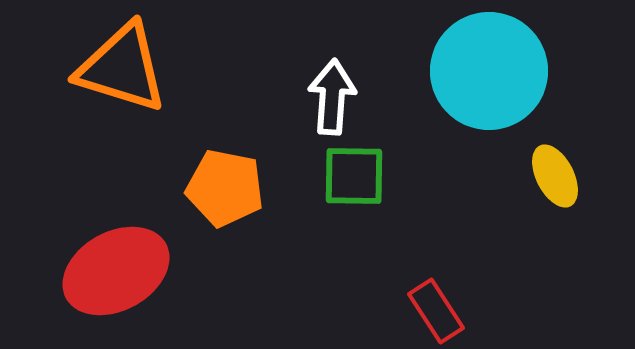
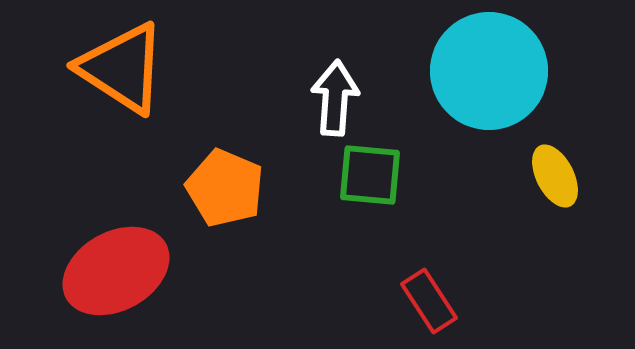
orange triangle: rotated 16 degrees clockwise
white arrow: moved 3 px right, 1 px down
green square: moved 16 px right, 1 px up; rotated 4 degrees clockwise
orange pentagon: rotated 12 degrees clockwise
red rectangle: moved 7 px left, 10 px up
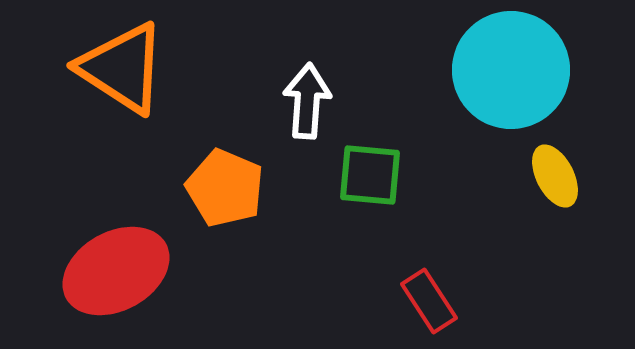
cyan circle: moved 22 px right, 1 px up
white arrow: moved 28 px left, 3 px down
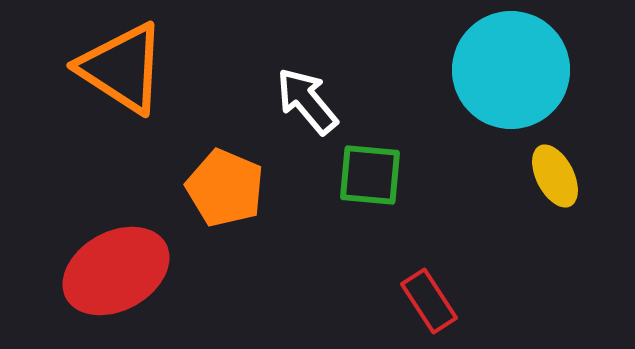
white arrow: rotated 44 degrees counterclockwise
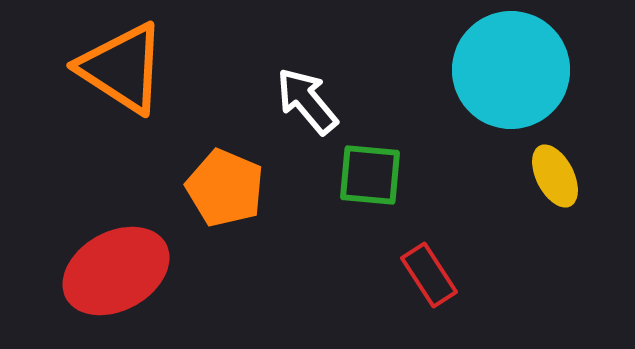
red rectangle: moved 26 px up
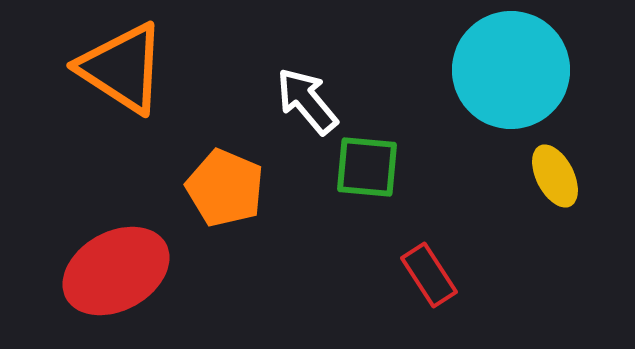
green square: moved 3 px left, 8 px up
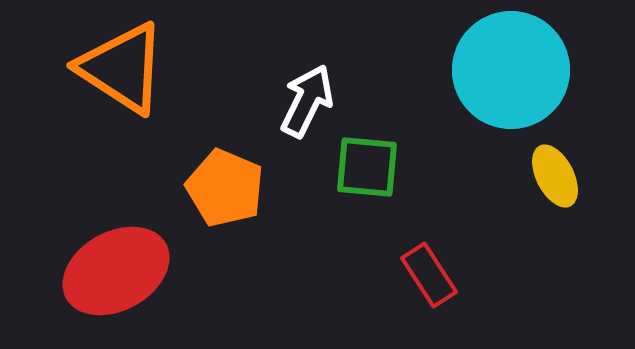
white arrow: rotated 66 degrees clockwise
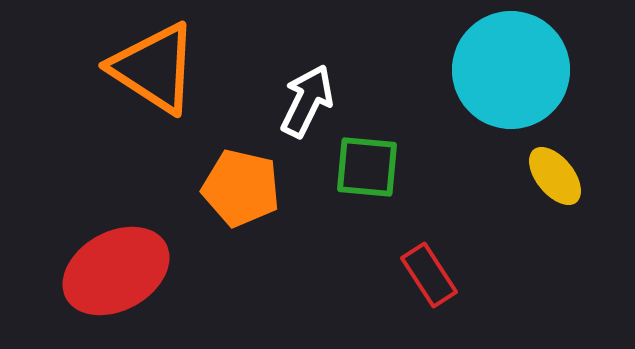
orange triangle: moved 32 px right
yellow ellipse: rotated 12 degrees counterclockwise
orange pentagon: moved 16 px right; rotated 10 degrees counterclockwise
